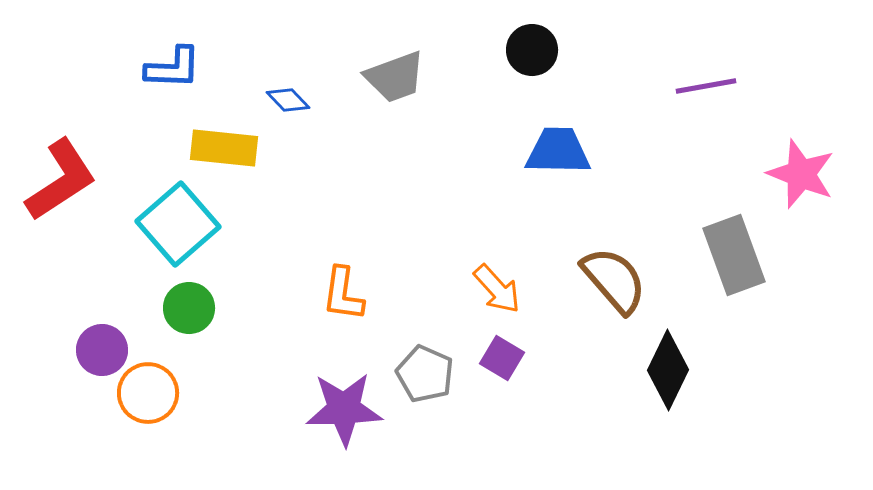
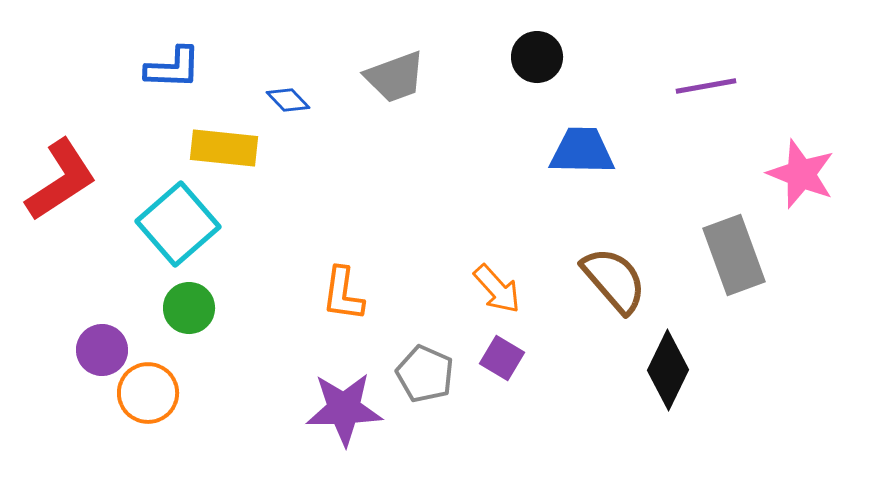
black circle: moved 5 px right, 7 px down
blue trapezoid: moved 24 px right
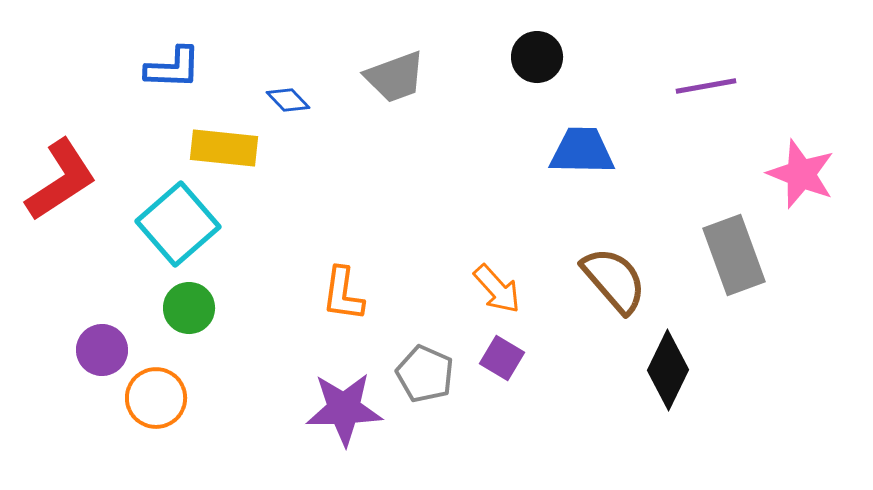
orange circle: moved 8 px right, 5 px down
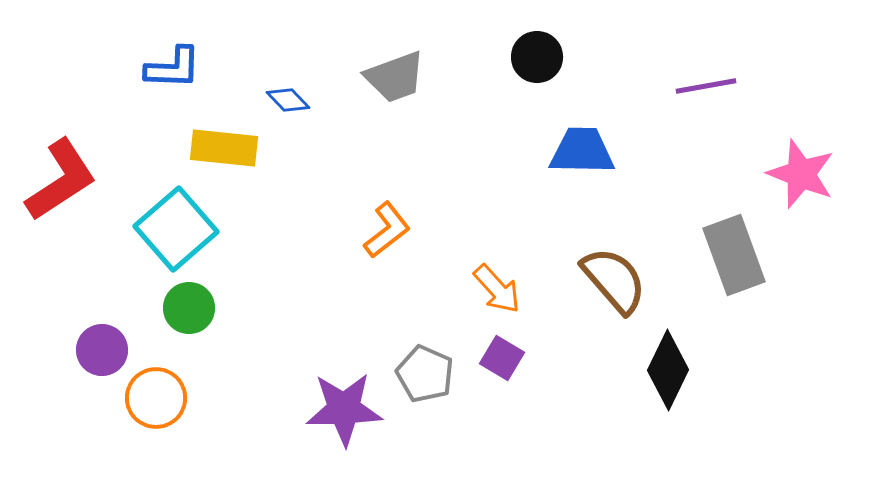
cyan square: moved 2 px left, 5 px down
orange L-shape: moved 44 px right, 64 px up; rotated 136 degrees counterclockwise
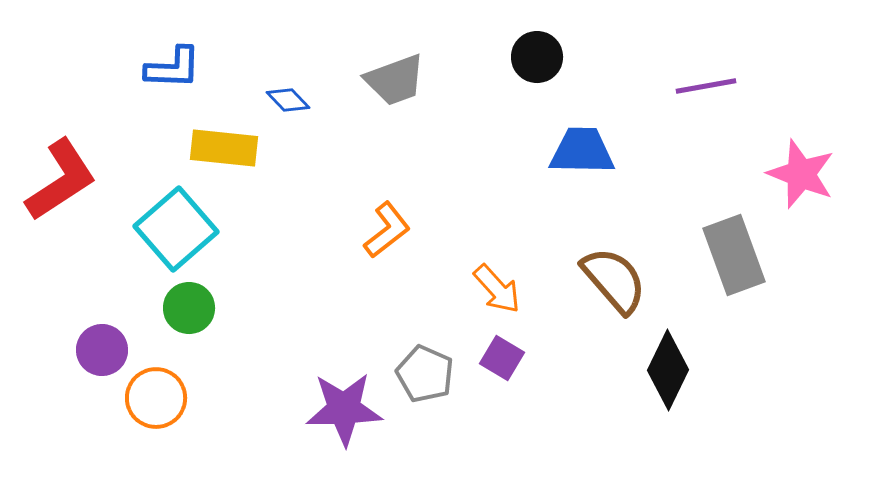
gray trapezoid: moved 3 px down
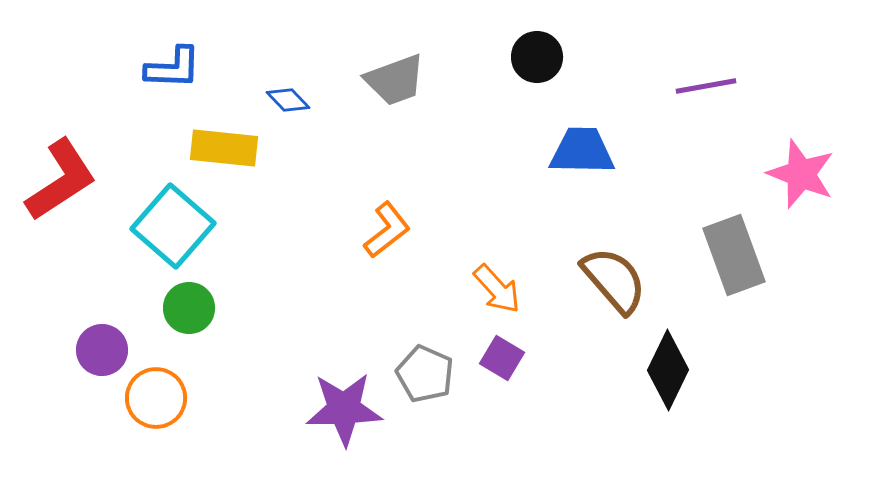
cyan square: moved 3 px left, 3 px up; rotated 8 degrees counterclockwise
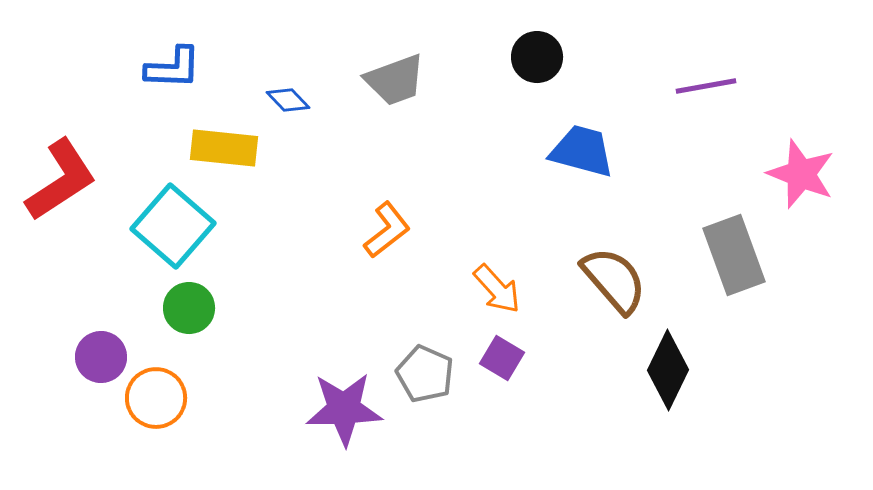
blue trapezoid: rotated 14 degrees clockwise
purple circle: moved 1 px left, 7 px down
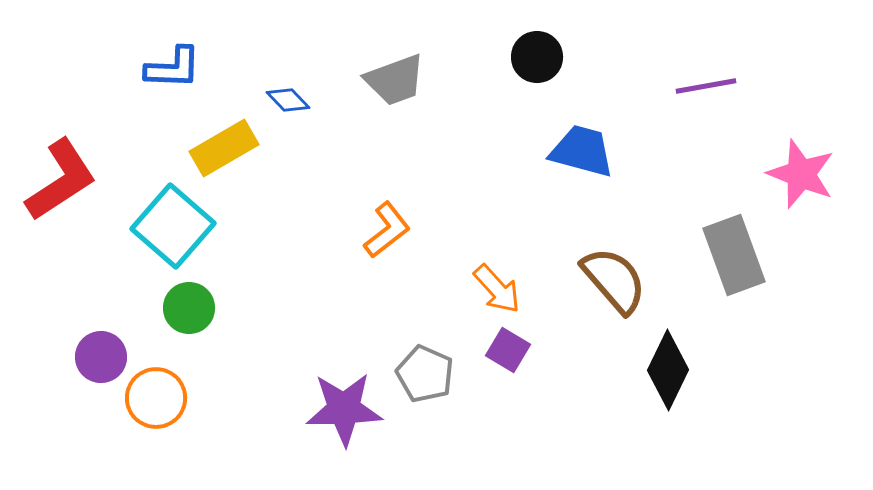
yellow rectangle: rotated 36 degrees counterclockwise
purple square: moved 6 px right, 8 px up
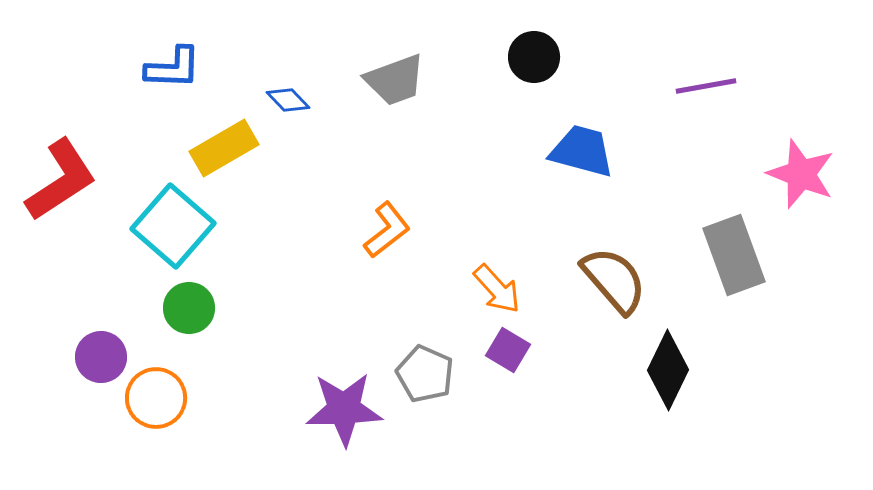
black circle: moved 3 px left
